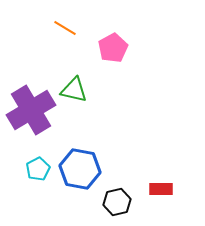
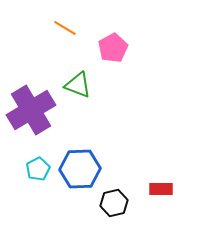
green triangle: moved 4 px right, 5 px up; rotated 8 degrees clockwise
blue hexagon: rotated 12 degrees counterclockwise
black hexagon: moved 3 px left, 1 px down
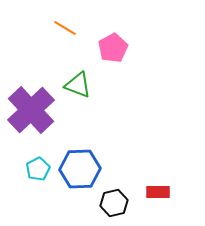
purple cross: rotated 12 degrees counterclockwise
red rectangle: moved 3 px left, 3 px down
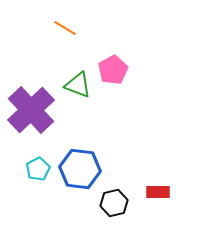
pink pentagon: moved 22 px down
blue hexagon: rotated 9 degrees clockwise
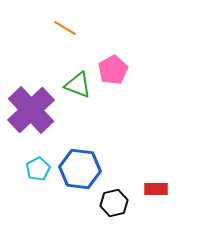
red rectangle: moved 2 px left, 3 px up
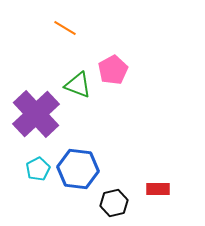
purple cross: moved 5 px right, 4 px down
blue hexagon: moved 2 px left
red rectangle: moved 2 px right
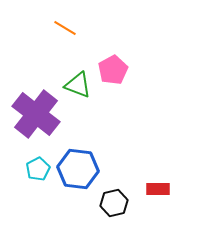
purple cross: rotated 9 degrees counterclockwise
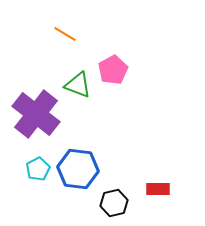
orange line: moved 6 px down
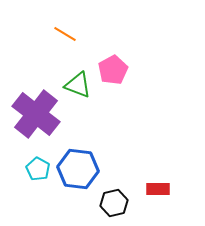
cyan pentagon: rotated 15 degrees counterclockwise
